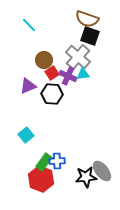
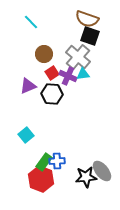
cyan line: moved 2 px right, 3 px up
brown circle: moved 6 px up
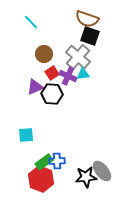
purple triangle: moved 7 px right, 1 px down
cyan square: rotated 35 degrees clockwise
green rectangle: rotated 18 degrees clockwise
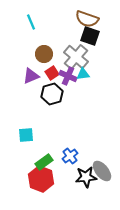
cyan line: rotated 21 degrees clockwise
gray cross: moved 2 px left
purple triangle: moved 4 px left, 11 px up
black hexagon: rotated 20 degrees counterclockwise
blue cross: moved 13 px right, 5 px up; rotated 35 degrees counterclockwise
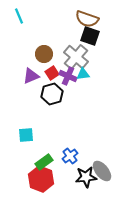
cyan line: moved 12 px left, 6 px up
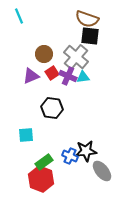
black square: rotated 12 degrees counterclockwise
cyan triangle: moved 3 px down
black hexagon: moved 14 px down; rotated 25 degrees clockwise
blue cross: rotated 28 degrees counterclockwise
black star: moved 26 px up
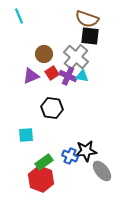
cyan triangle: moved 1 px left, 1 px up; rotated 16 degrees clockwise
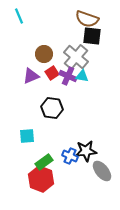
black square: moved 2 px right
cyan square: moved 1 px right, 1 px down
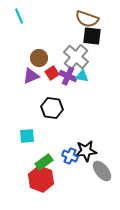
brown circle: moved 5 px left, 4 px down
